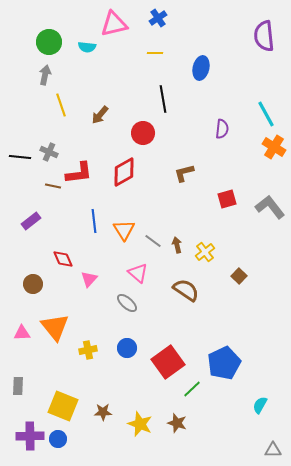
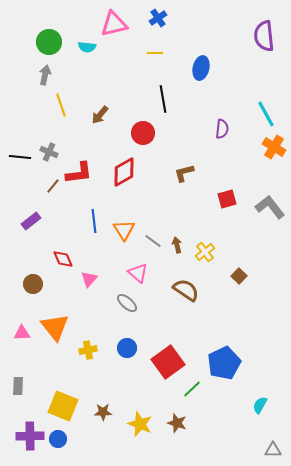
brown line at (53, 186): rotated 63 degrees counterclockwise
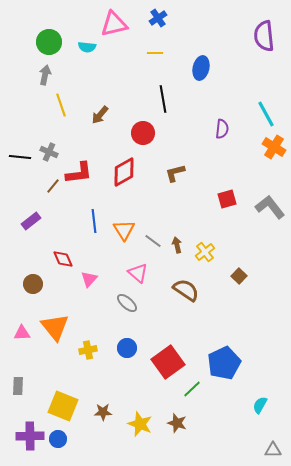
brown L-shape at (184, 173): moved 9 px left
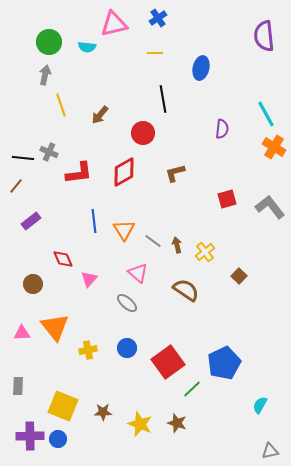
black line at (20, 157): moved 3 px right, 1 px down
brown line at (53, 186): moved 37 px left
gray triangle at (273, 450): moved 3 px left, 1 px down; rotated 12 degrees counterclockwise
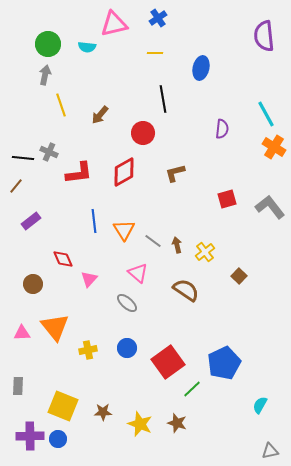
green circle at (49, 42): moved 1 px left, 2 px down
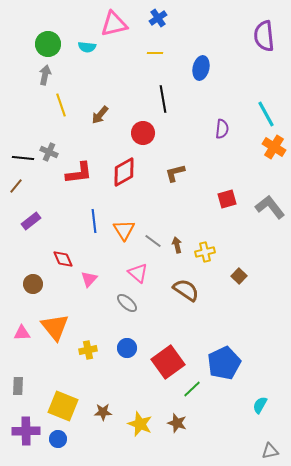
yellow cross at (205, 252): rotated 24 degrees clockwise
purple cross at (30, 436): moved 4 px left, 5 px up
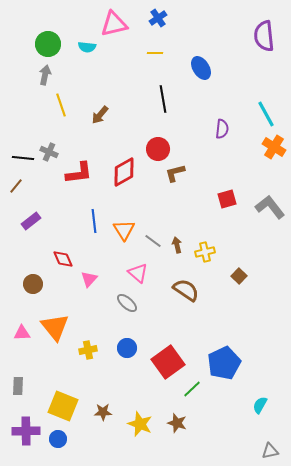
blue ellipse at (201, 68): rotated 45 degrees counterclockwise
red circle at (143, 133): moved 15 px right, 16 px down
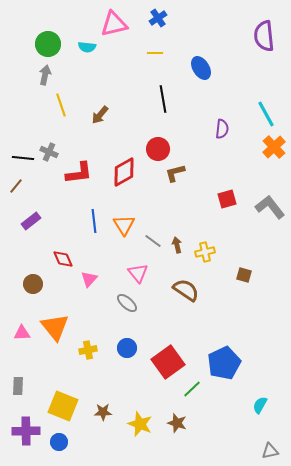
orange cross at (274, 147): rotated 15 degrees clockwise
orange triangle at (124, 230): moved 5 px up
pink triangle at (138, 273): rotated 10 degrees clockwise
brown square at (239, 276): moved 5 px right, 1 px up; rotated 28 degrees counterclockwise
blue circle at (58, 439): moved 1 px right, 3 px down
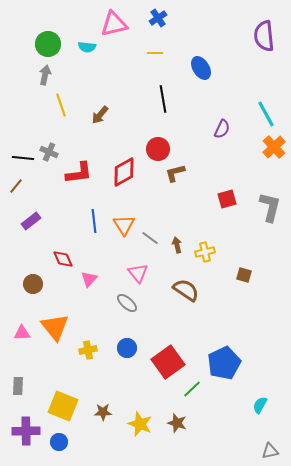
purple semicircle at (222, 129): rotated 18 degrees clockwise
gray L-shape at (270, 207): rotated 52 degrees clockwise
gray line at (153, 241): moved 3 px left, 3 px up
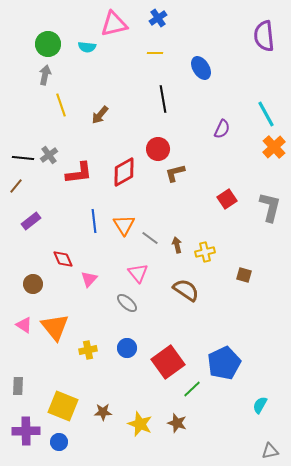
gray cross at (49, 152): moved 3 px down; rotated 30 degrees clockwise
red square at (227, 199): rotated 18 degrees counterclockwise
pink triangle at (22, 333): moved 2 px right, 8 px up; rotated 36 degrees clockwise
